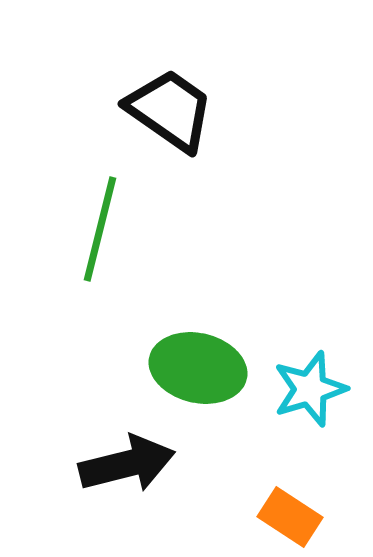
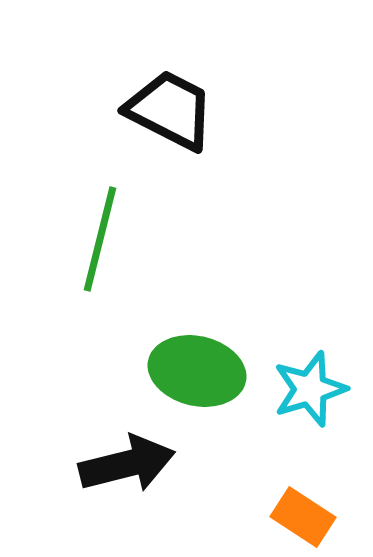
black trapezoid: rotated 8 degrees counterclockwise
green line: moved 10 px down
green ellipse: moved 1 px left, 3 px down
orange rectangle: moved 13 px right
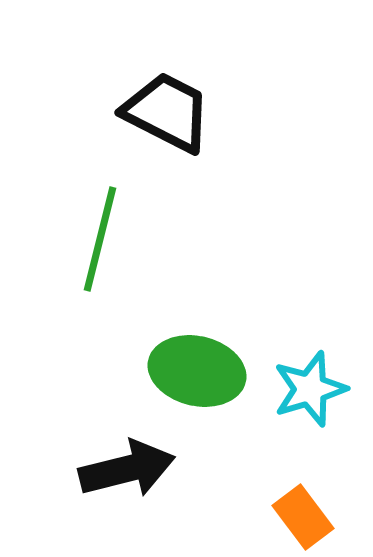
black trapezoid: moved 3 px left, 2 px down
black arrow: moved 5 px down
orange rectangle: rotated 20 degrees clockwise
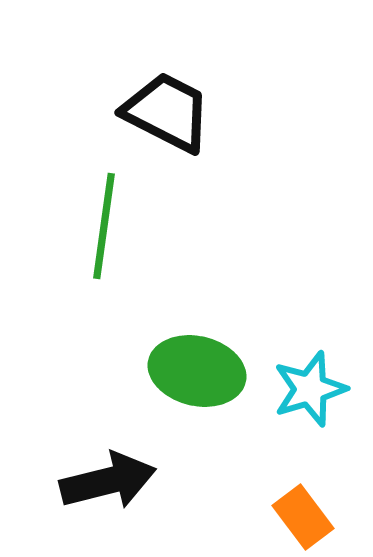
green line: moved 4 px right, 13 px up; rotated 6 degrees counterclockwise
black arrow: moved 19 px left, 12 px down
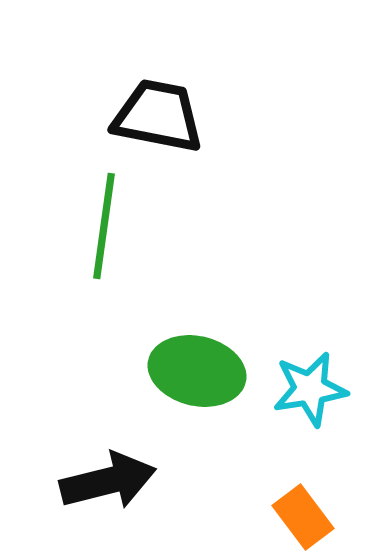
black trapezoid: moved 9 px left, 4 px down; rotated 16 degrees counterclockwise
cyan star: rotated 8 degrees clockwise
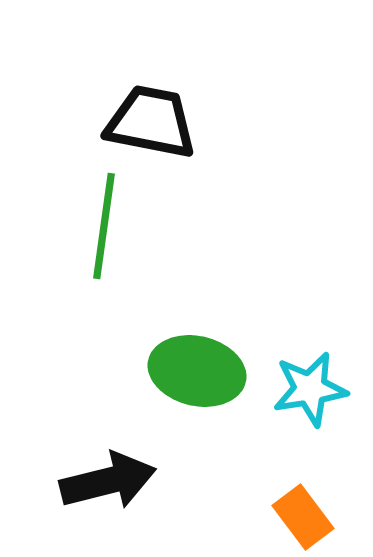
black trapezoid: moved 7 px left, 6 px down
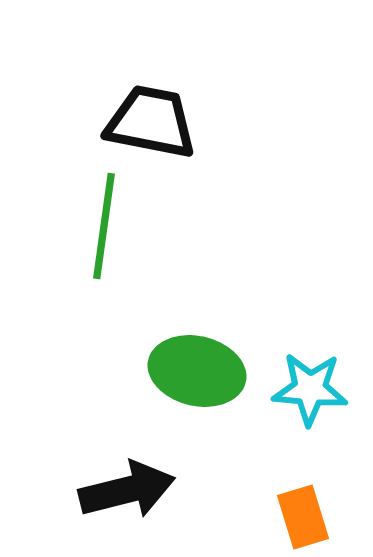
cyan star: rotated 14 degrees clockwise
black arrow: moved 19 px right, 9 px down
orange rectangle: rotated 20 degrees clockwise
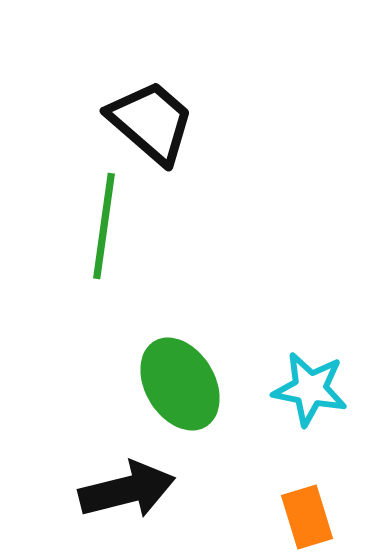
black trapezoid: rotated 30 degrees clockwise
green ellipse: moved 17 px left, 13 px down; rotated 46 degrees clockwise
cyan star: rotated 6 degrees clockwise
orange rectangle: moved 4 px right
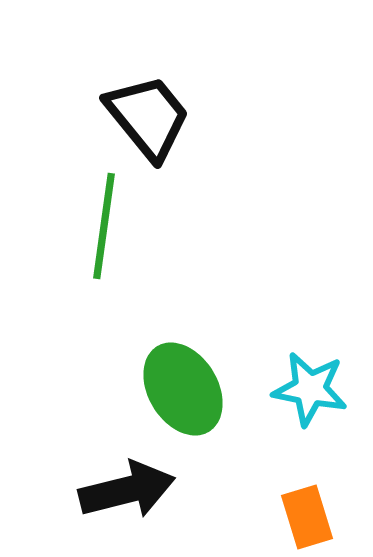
black trapezoid: moved 3 px left, 5 px up; rotated 10 degrees clockwise
green ellipse: moved 3 px right, 5 px down
